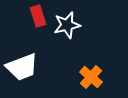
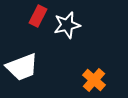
red rectangle: rotated 45 degrees clockwise
orange cross: moved 3 px right, 3 px down
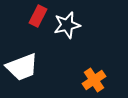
orange cross: rotated 15 degrees clockwise
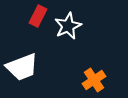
white star: moved 1 px right, 1 px down; rotated 12 degrees counterclockwise
